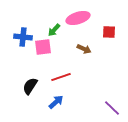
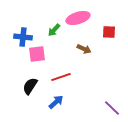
pink square: moved 6 px left, 7 px down
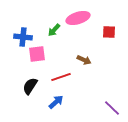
brown arrow: moved 11 px down
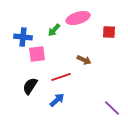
blue arrow: moved 1 px right, 2 px up
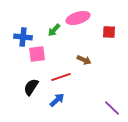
black semicircle: moved 1 px right, 1 px down
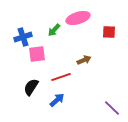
blue cross: rotated 24 degrees counterclockwise
brown arrow: rotated 48 degrees counterclockwise
